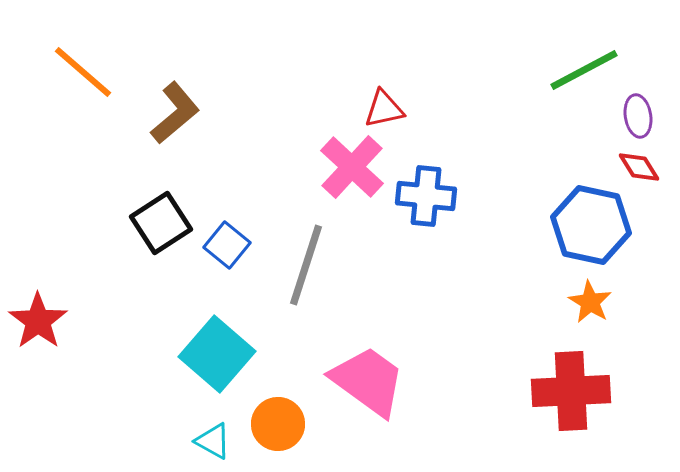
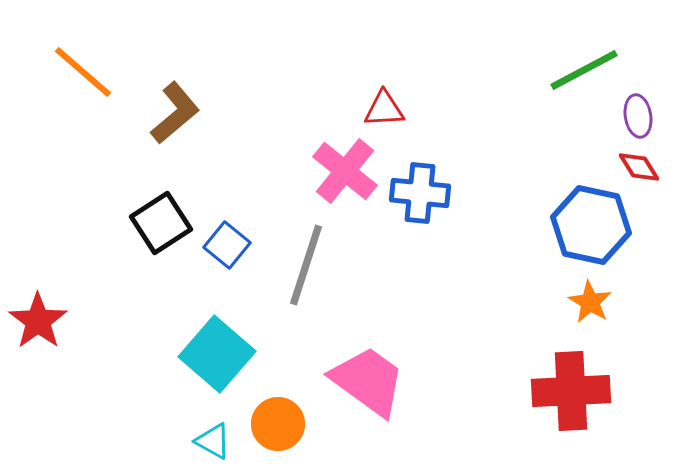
red triangle: rotated 9 degrees clockwise
pink cross: moved 7 px left, 4 px down; rotated 4 degrees counterclockwise
blue cross: moved 6 px left, 3 px up
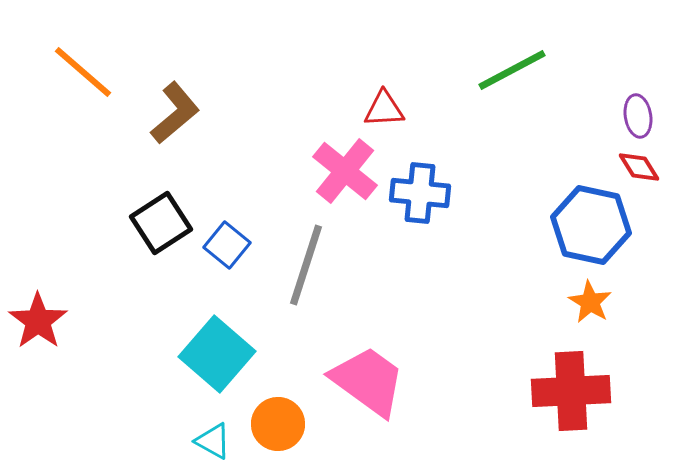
green line: moved 72 px left
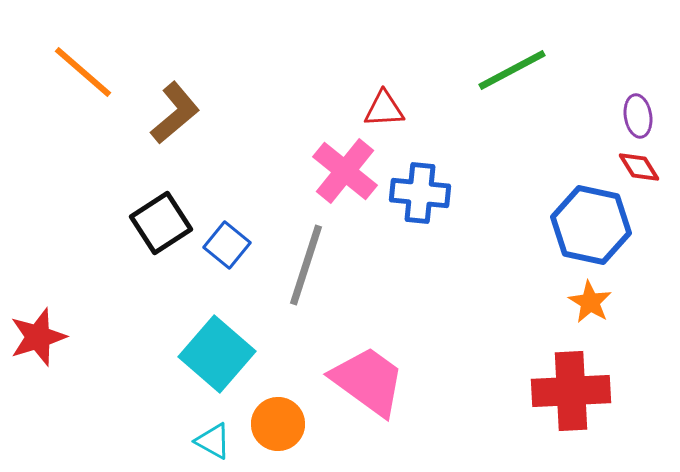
red star: moved 16 px down; rotated 18 degrees clockwise
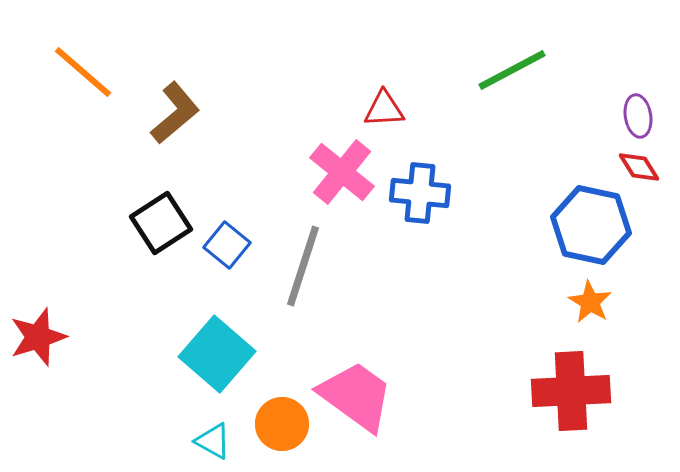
pink cross: moved 3 px left, 1 px down
gray line: moved 3 px left, 1 px down
pink trapezoid: moved 12 px left, 15 px down
orange circle: moved 4 px right
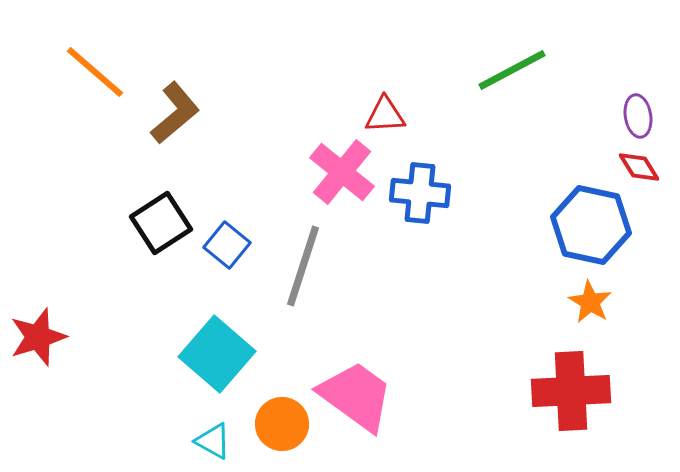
orange line: moved 12 px right
red triangle: moved 1 px right, 6 px down
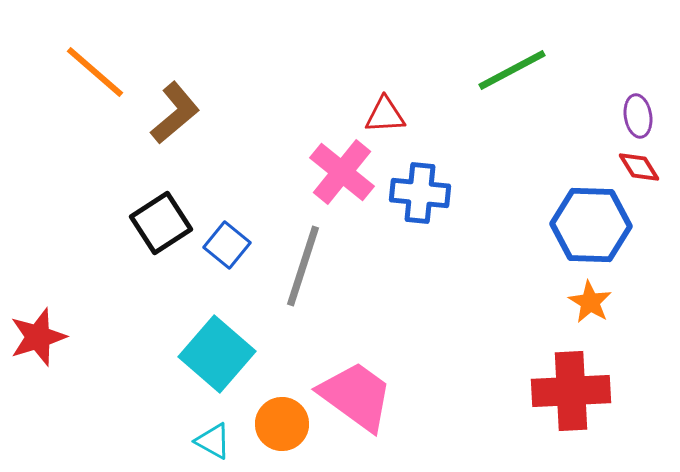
blue hexagon: rotated 10 degrees counterclockwise
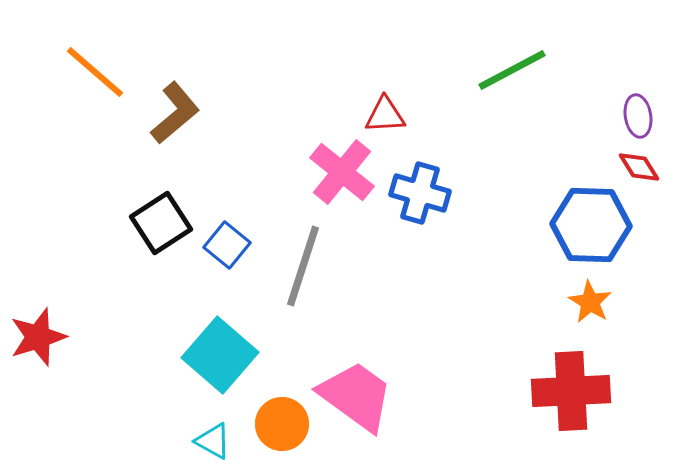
blue cross: rotated 10 degrees clockwise
cyan square: moved 3 px right, 1 px down
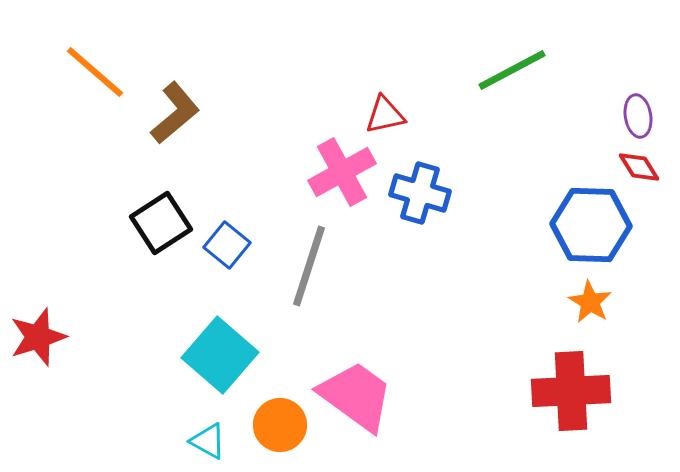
red triangle: rotated 9 degrees counterclockwise
pink cross: rotated 22 degrees clockwise
gray line: moved 6 px right
orange circle: moved 2 px left, 1 px down
cyan triangle: moved 5 px left
